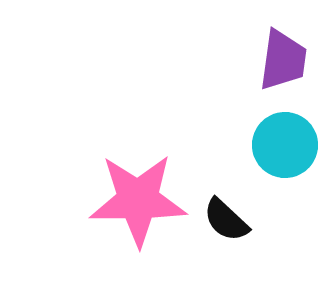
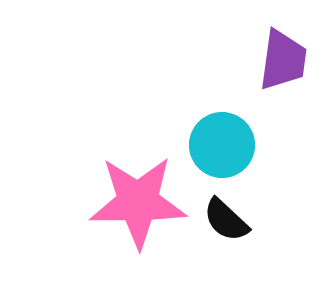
cyan circle: moved 63 px left
pink star: moved 2 px down
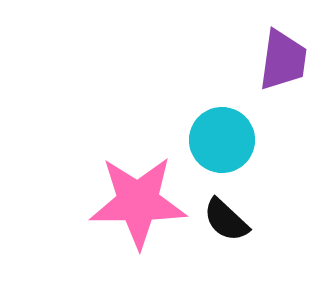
cyan circle: moved 5 px up
